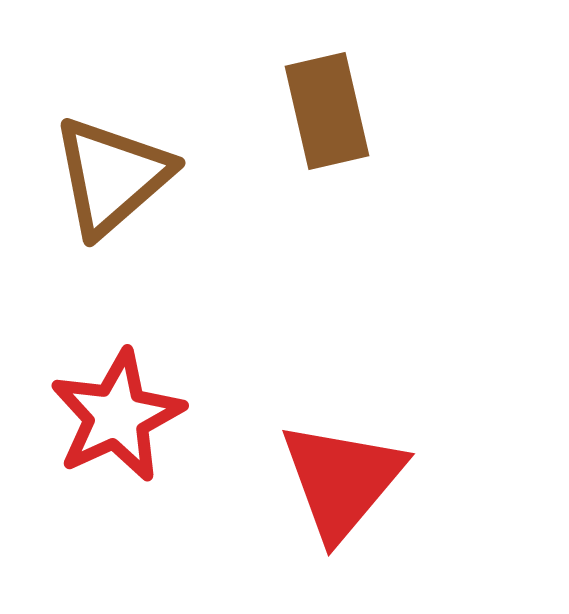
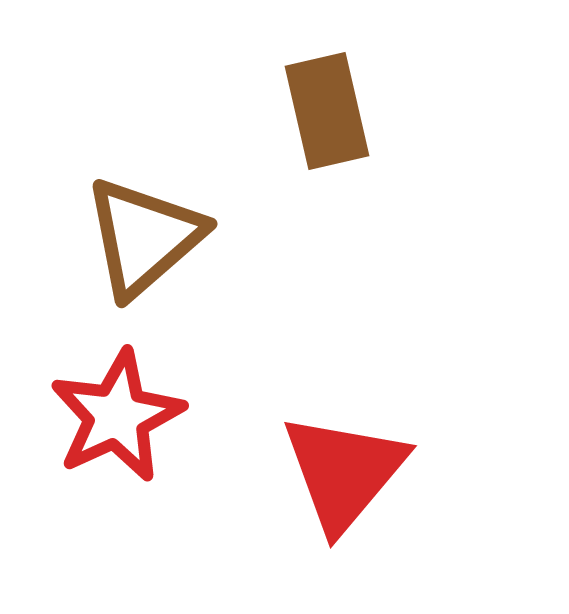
brown triangle: moved 32 px right, 61 px down
red triangle: moved 2 px right, 8 px up
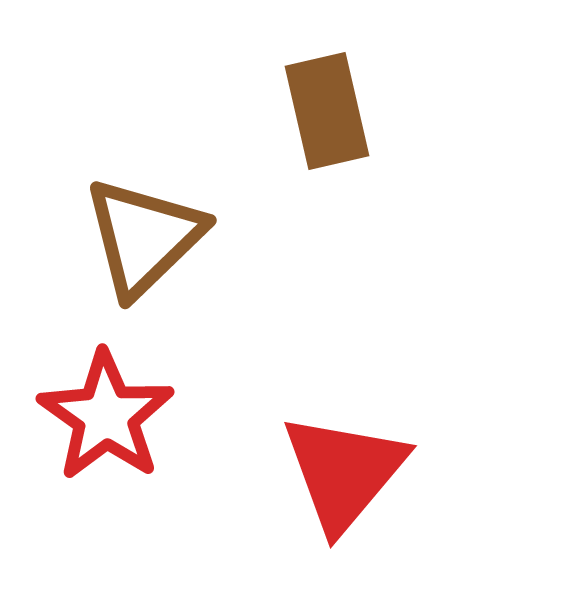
brown triangle: rotated 3 degrees counterclockwise
red star: moved 11 px left; rotated 12 degrees counterclockwise
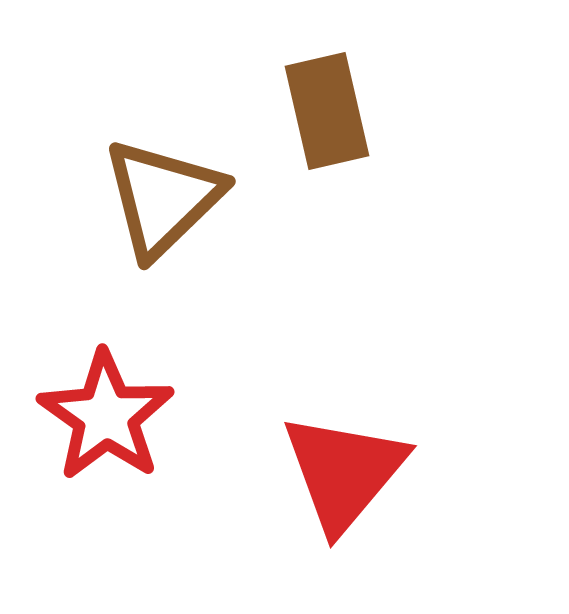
brown triangle: moved 19 px right, 39 px up
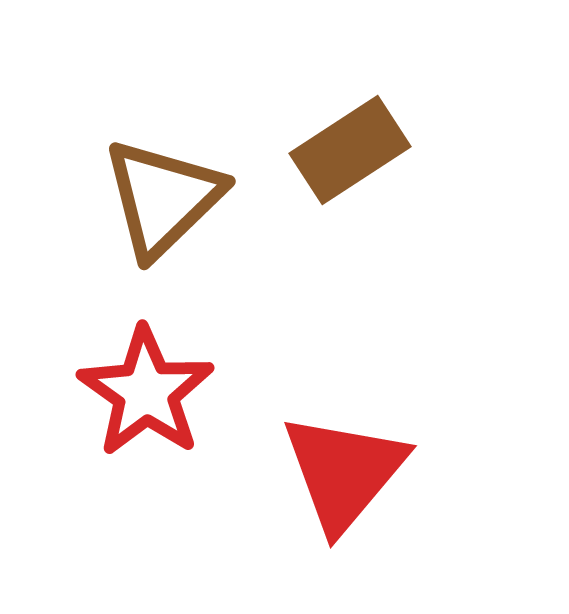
brown rectangle: moved 23 px right, 39 px down; rotated 70 degrees clockwise
red star: moved 40 px right, 24 px up
